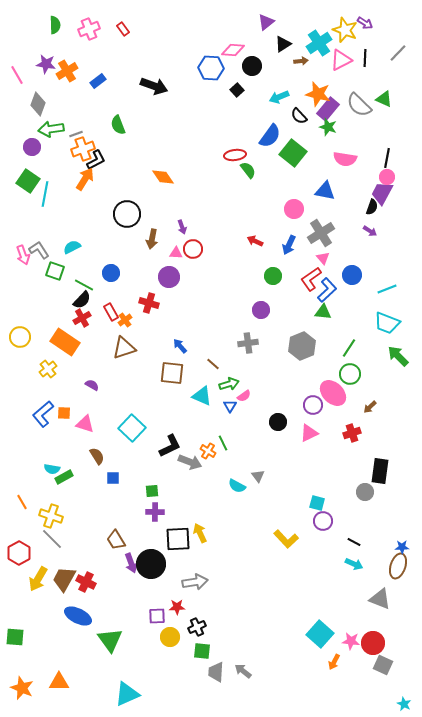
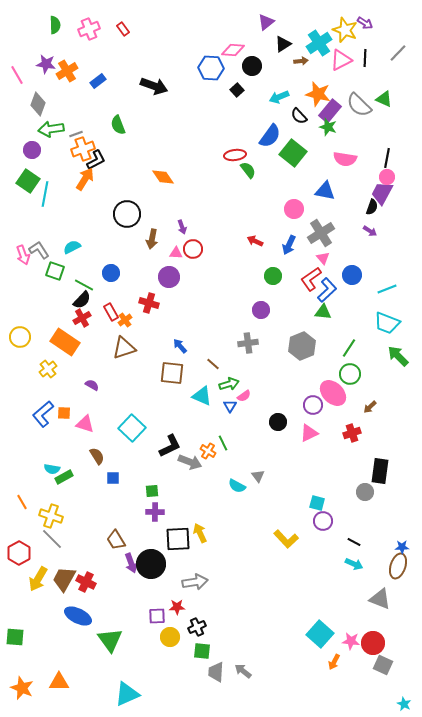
purple rectangle at (328, 109): moved 2 px right, 2 px down
purple circle at (32, 147): moved 3 px down
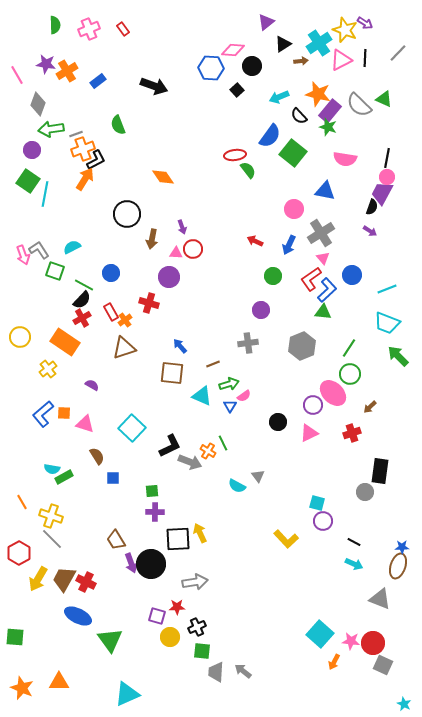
brown line at (213, 364): rotated 64 degrees counterclockwise
purple square at (157, 616): rotated 18 degrees clockwise
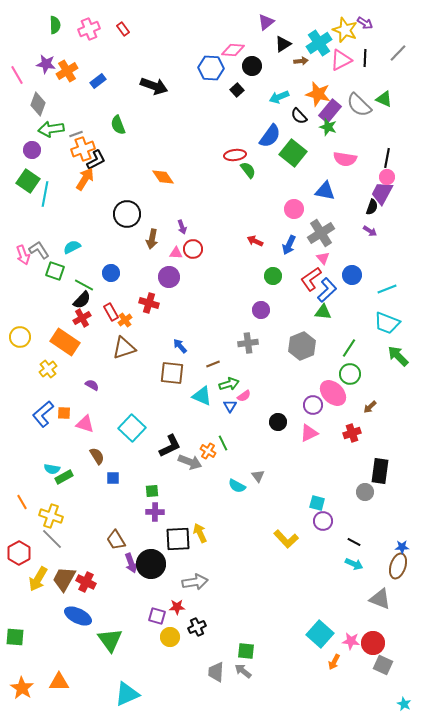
green square at (202, 651): moved 44 px right
orange star at (22, 688): rotated 10 degrees clockwise
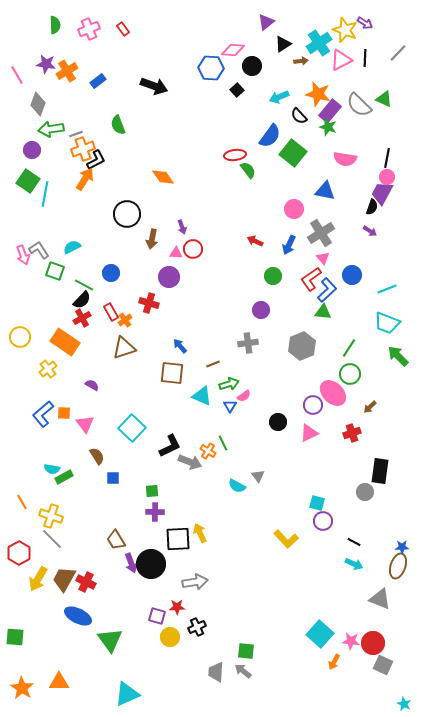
pink triangle at (85, 424): rotated 36 degrees clockwise
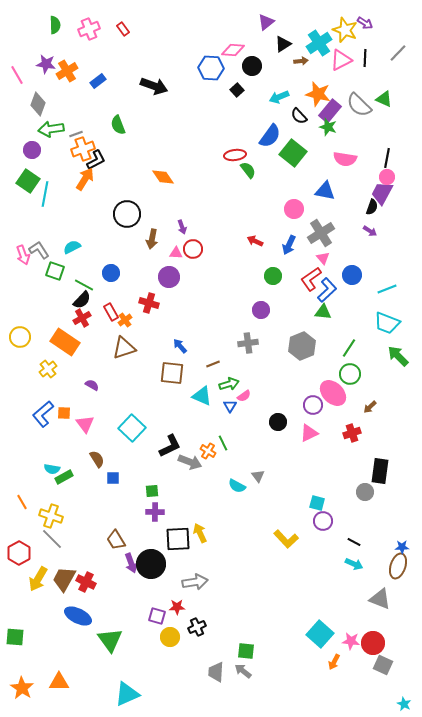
brown semicircle at (97, 456): moved 3 px down
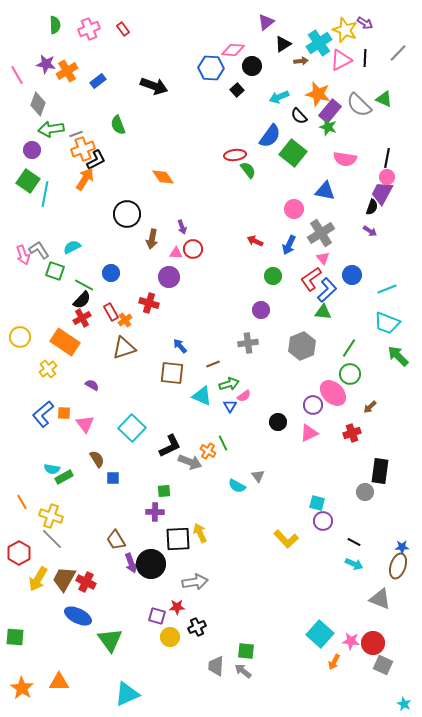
green square at (152, 491): moved 12 px right
gray trapezoid at (216, 672): moved 6 px up
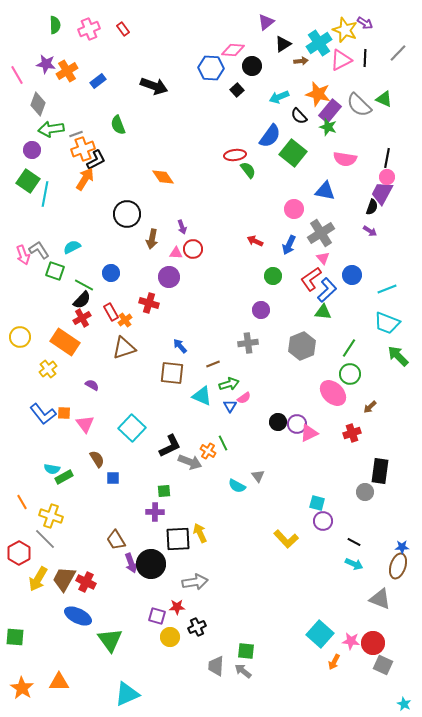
pink semicircle at (244, 396): moved 2 px down
purple circle at (313, 405): moved 16 px left, 19 px down
blue L-shape at (43, 414): rotated 88 degrees counterclockwise
gray line at (52, 539): moved 7 px left
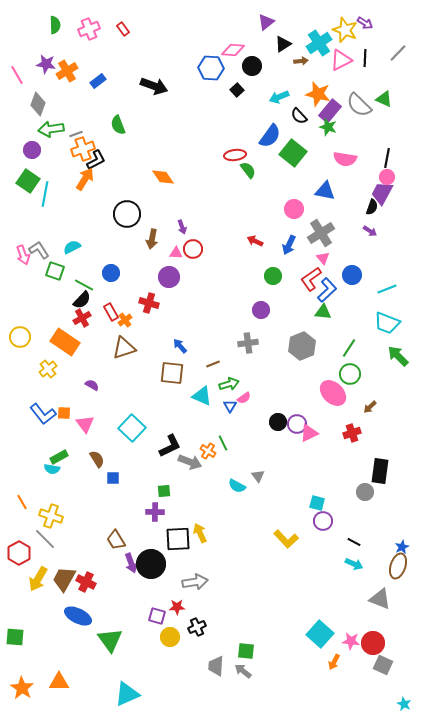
green rectangle at (64, 477): moved 5 px left, 20 px up
blue star at (402, 547): rotated 24 degrees counterclockwise
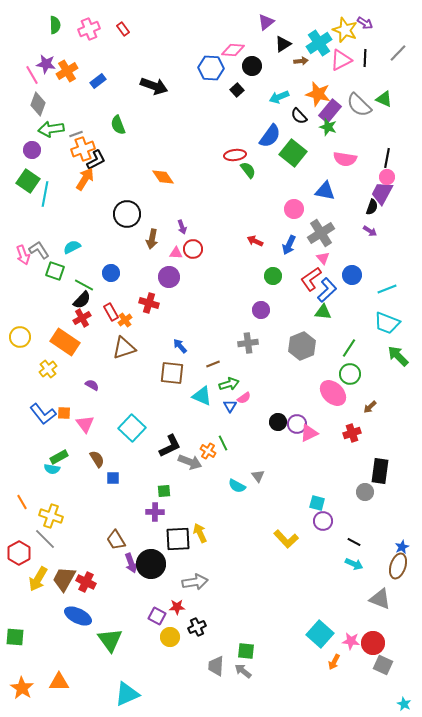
pink line at (17, 75): moved 15 px right
purple square at (157, 616): rotated 12 degrees clockwise
